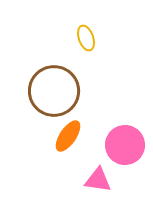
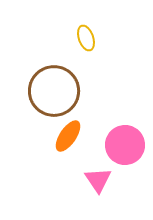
pink triangle: rotated 48 degrees clockwise
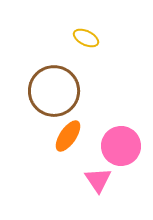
yellow ellipse: rotated 45 degrees counterclockwise
pink circle: moved 4 px left, 1 px down
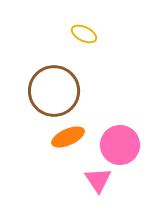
yellow ellipse: moved 2 px left, 4 px up
orange ellipse: moved 1 px down; rotated 32 degrees clockwise
pink circle: moved 1 px left, 1 px up
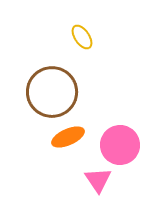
yellow ellipse: moved 2 px left, 3 px down; rotated 30 degrees clockwise
brown circle: moved 2 px left, 1 px down
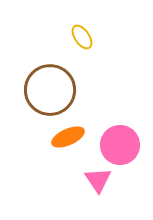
brown circle: moved 2 px left, 2 px up
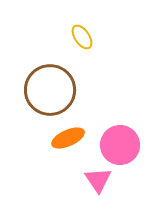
orange ellipse: moved 1 px down
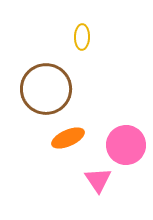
yellow ellipse: rotated 35 degrees clockwise
brown circle: moved 4 px left, 1 px up
pink circle: moved 6 px right
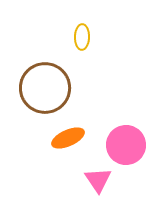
brown circle: moved 1 px left, 1 px up
